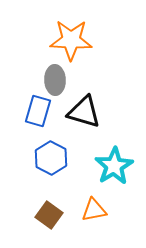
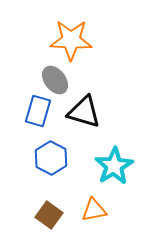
gray ellipse: rotated 36 degrees counterclockwise
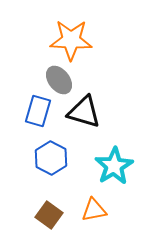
gray ellipse: moved 4 px right
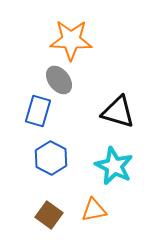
black triangle: moved 34 px right
cyan star: rotated 15 degrees counterclockwise
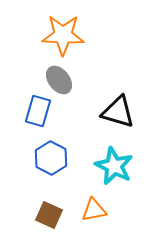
orange star: moved 8 px left, 5 px up
brown square: rotated 12 degrees counterclockwise
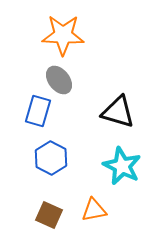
cyan star: moved 8 px right
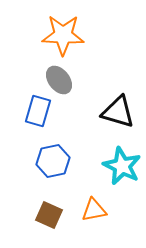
blue hexagon: moved 2 px right, 3 px down; rotated 20 degrees clockwise
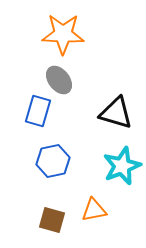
orange star: moved 1 px up
black triangle: moved 2 px left, 1 px down
cyan star: rotated 24 degrees clockwise
brown square: moved 3 px right, 5 px down; rotated 8 degrees counterclockwise
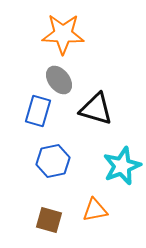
black triangle: moved 20 px left, 4 px up
orange triangle: moved 1 px right
brown square: moved 3 px left
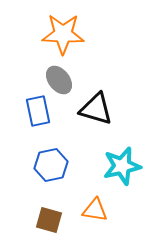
blue rectangle: rotated 28 degrees counterclockwise
blue hexagon: moved 2 px left, 4 px down
cyan star: rotated 9 degrees clockwise
orange triangle: rotated 20 degrees clockwise
